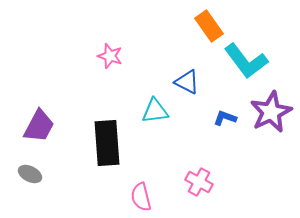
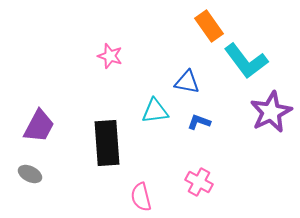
blue triangle: rotated 16 degrees counterclockwise
blue L-shape: moved 26 px left, 4 px down
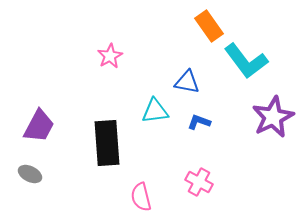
pink star: rotated 25 degrees clockwise
purple star: moved 2 px right, 5 px down
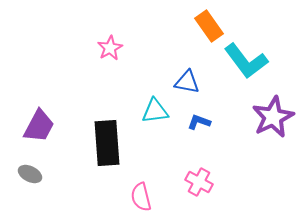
pink star: moved 8 px up
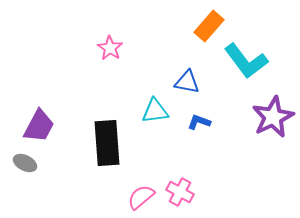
orange rectangle: rotated 76 degrees clockwise
pink star: rotated 10 degrees counterclockwise
gray ellipse: moved 5 px left, 11 px up
pink cross: moved 19 px left, 10 px down
pink semicircle: rotated 64 degrees clockwise
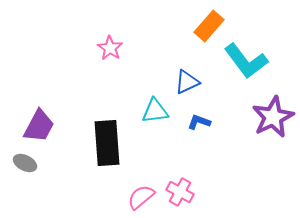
blue triangle: rotated 36 degrees counterclockwise
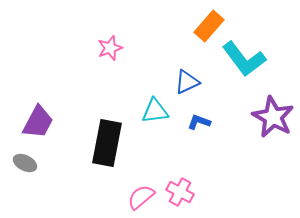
pink star: rotated 20 degrees clockwise
cyan L-shape: moved 2 px left, 2 px up
purple star: rotated 18 degrees counterclockwise
purple trapezoid: moved 1 px left, 4 px up
black rectangle: rotated 15 degrees clockwise
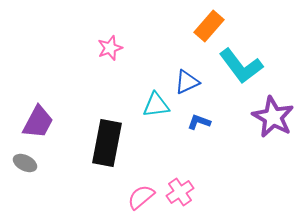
cyan L-shape: moved 3 px left, 7 px down
cyan triangle: moved 1 px right, 6 px up
pink cross: rotated 28 degrees clockwise
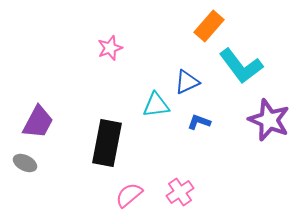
purple star: moved 4 px left, 3 px down; rotated 6 degrees counterclockwise
pink semicircle: moved 12 px left, 2 px up
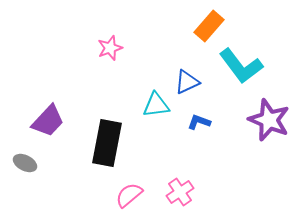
purple trapezoid: moved 10 px right, 1 px up; rotated 15 degrees clockwise
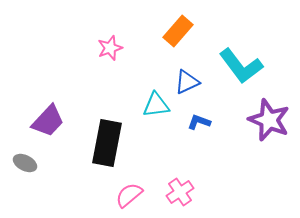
orange rectangle: moved 31 px left, 5 px down
